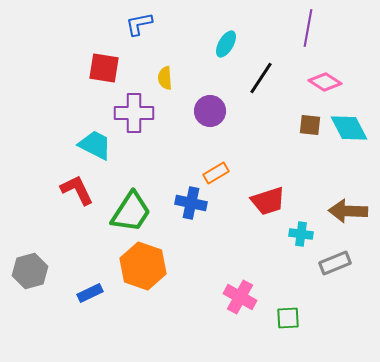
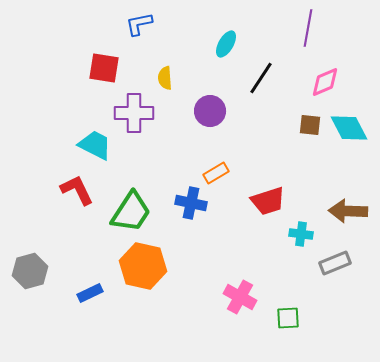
pink diamond: rotated 56 degrees counterclockwise
orange hexagon: rotated 6 degrees counterclockwise
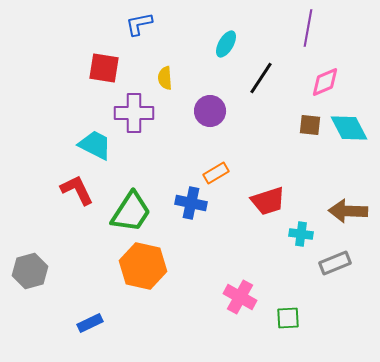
blue rectangle: moved 30 px down
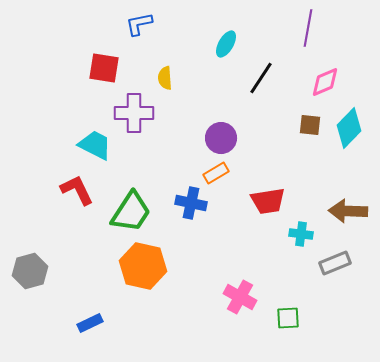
purple circle: moved 11 px right, 27 px down
cyan diamond: rotated 72 degrees clockwise
red trapezoid: rotated 9 degrees clockwise
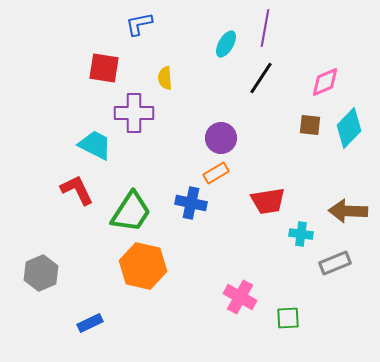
purple line: moved 43 px left
gray hexagon: moved 11 px right, 2 px down; rotated 8 degrees counterclockwise
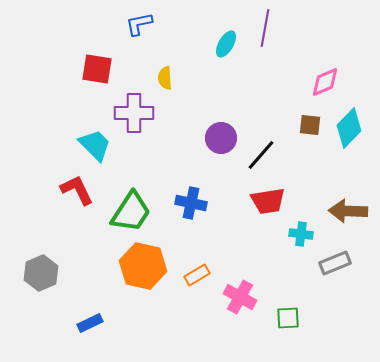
red square: moved 7 px left, 1 px down
black line: moved 77 px down; rotated 8 degrees clockwise
cyan trapezoid: rotated 18 degrees clockwise
orange rectangle: moved 19 px left, 102 px down
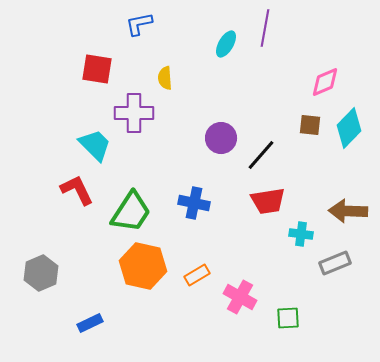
blue cross: moved 3 px right
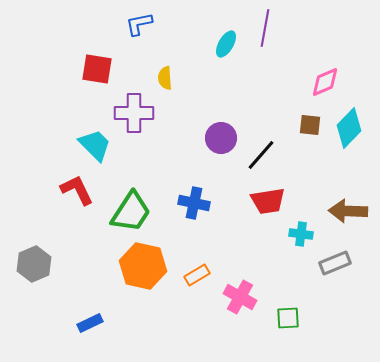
gray hexagon: moved 7 px left, 9 px up
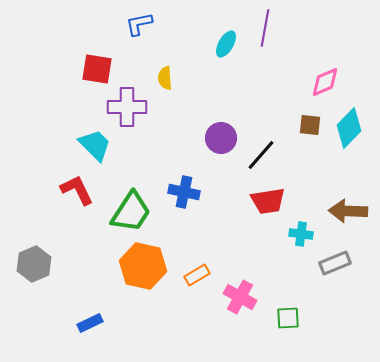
purple cross: moved 7 px left, 6 px up
blue cross: moved 10 px left, 11 px up
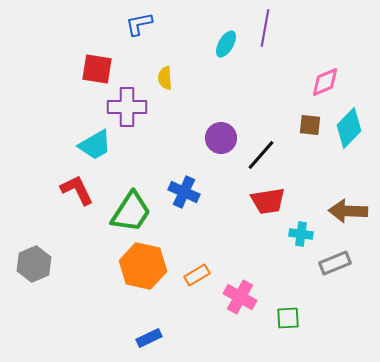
cyan trapezoid: rotated 105 degrees clockwise
blue cross: rotated 12 degrees clockwise
blue rectangle: moved 59 px right, 15 px down
